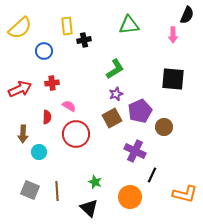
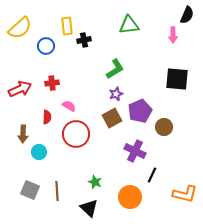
blue circle: moved 2 px right, 5 px up
black square: moved 4 px right
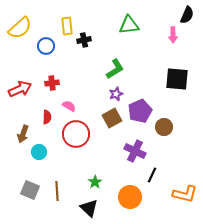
brown arrow: rotated 18 degrees clockwise
green star: rotated 16 degrees clockwise
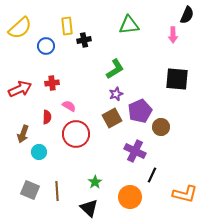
brown circle: moved 3 px left
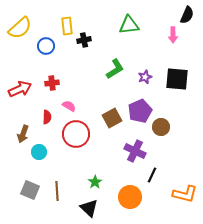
purple star: moved 29 px right, 17 px up
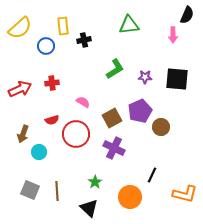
yellow rectangle: moved 4 px left
purple star: rotated 24 degrees clockwise
pink semicircle: moved 14 px right, 4 px up
red semicircle: moved 5 px right, 3 px down; rotated 72 degrees clockwise
purple cross: moved 21 px left, 3 px up
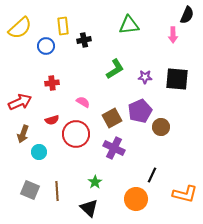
red arrow: moved 13 px down
orange circle: moved 6 px right, 2 px down
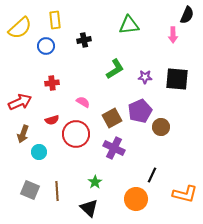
yellow rectangle: moved 8 px left, 6 px up
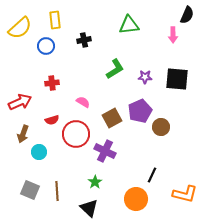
purple cross: moved 9 px left, 3 px down
